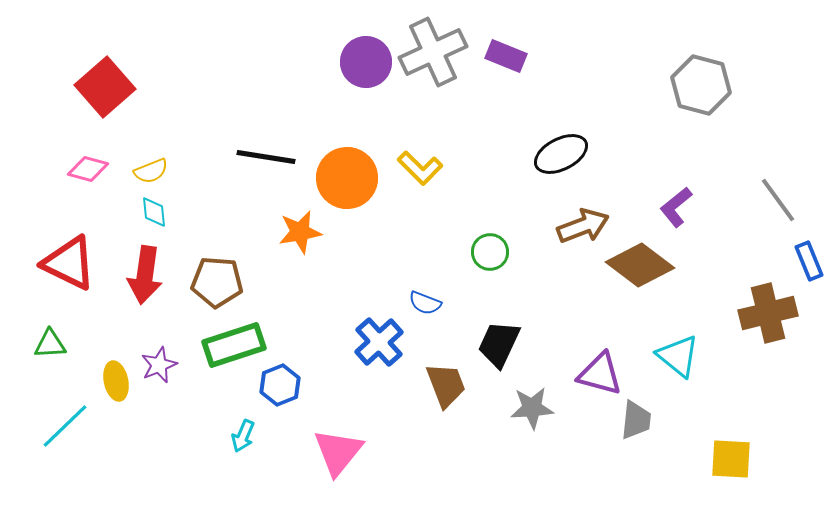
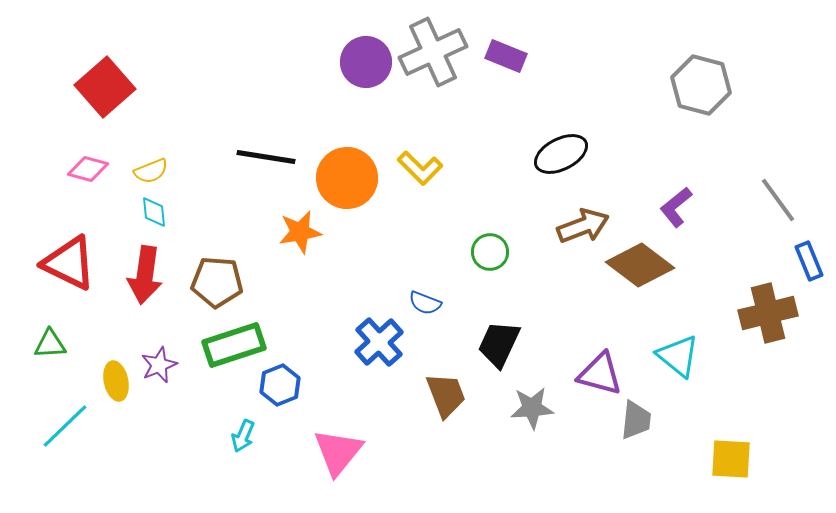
brown trapezoid: moved 10 px down
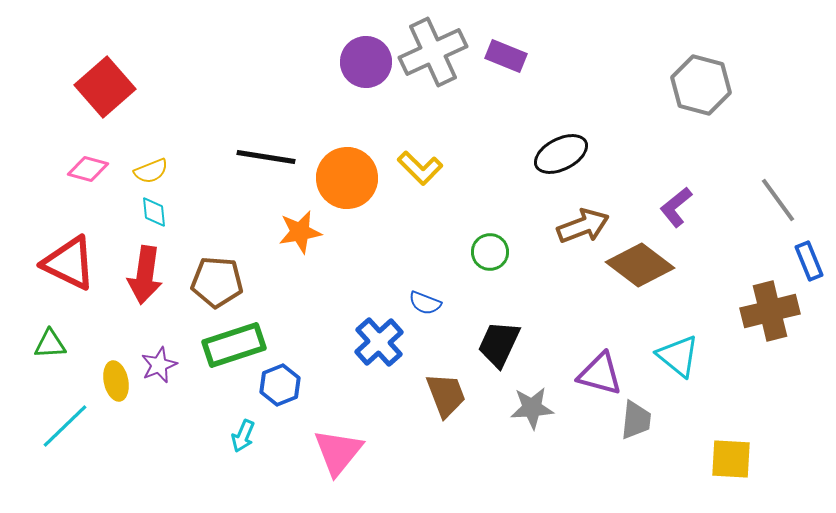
brown cross: moved 2 px right, 2 px up
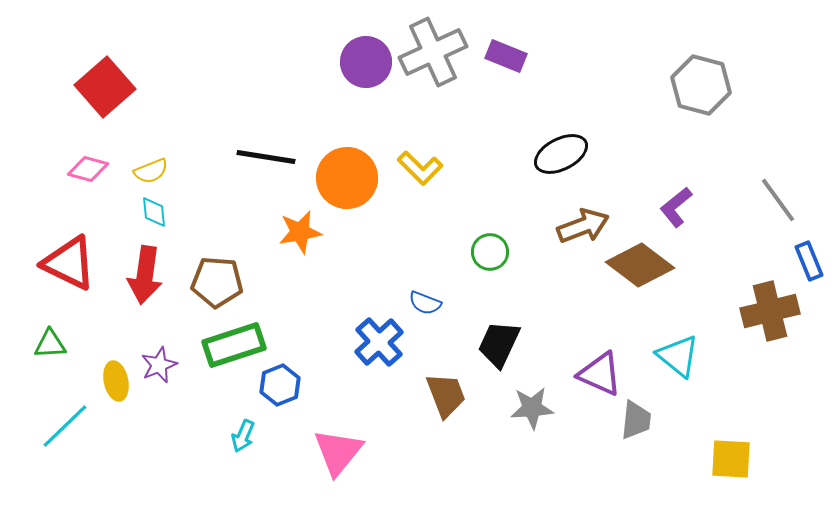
purple triangle: rotated 9 degrees clockwise
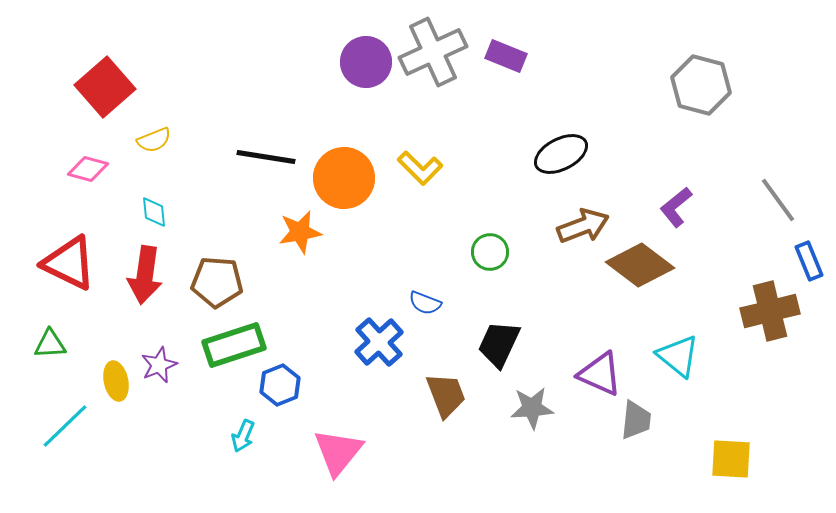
yellow semicircle: moved 3 px right, 31 px up
orange circle: moved 3 px left
